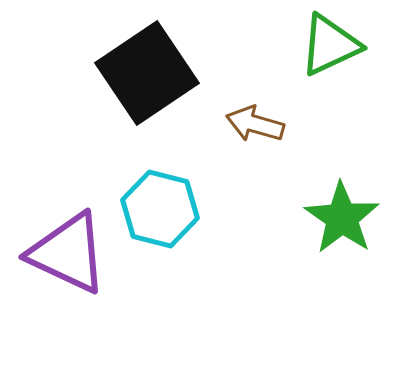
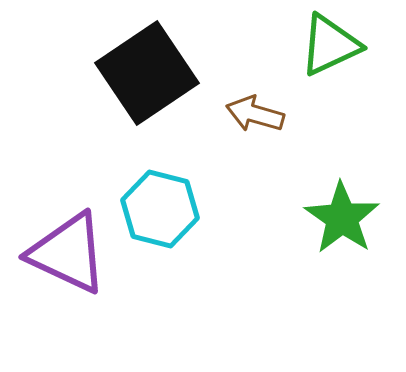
brown arrow: moved 10 px up
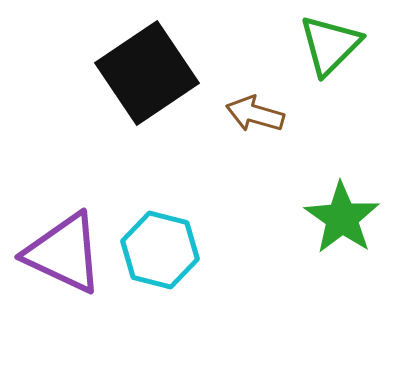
green triangle: rotated 20 degrees counterclockwise
cyan hexagon: moved 41 px down
purple triangle: moved 4 px left
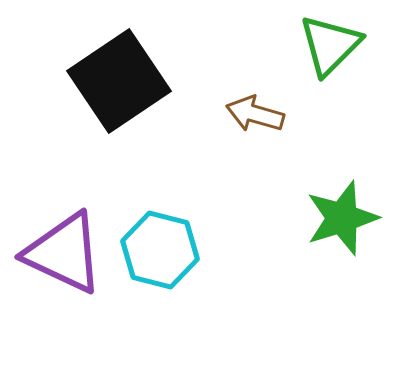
black square: moved 28 px left, 8 px down
green star: rotated 20 degrees clockwise
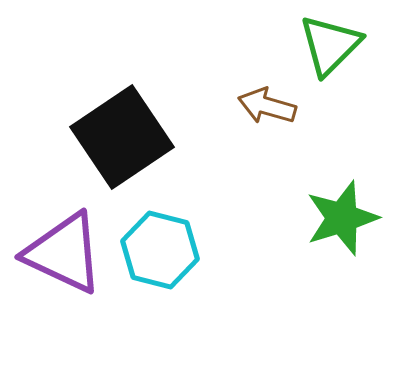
black square: moved 3 px right, 56 px down
brown arrow: moved 12 px right, 8 px up
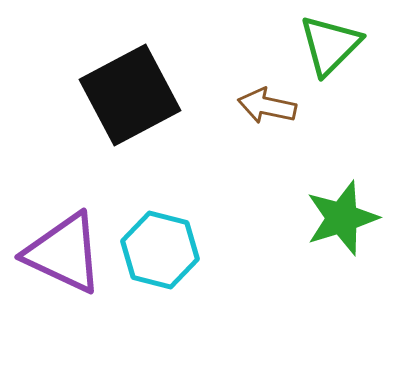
brown arrow: rotated 4 degrees counterclockwise
black square: moved 8 px right, 42 px up; rotated 6 degrees clockwise
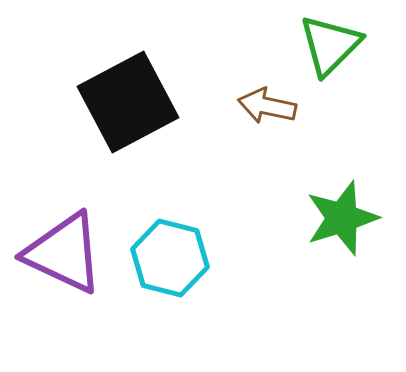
black square: moved 2 px left, 7 px down
cyan hexagon: moved 10 px right, 8 px down
